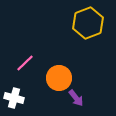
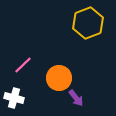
pink line: moved 2 px left, 2 px down
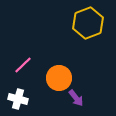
white cross: moved 4 px right, 1 px down
